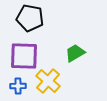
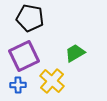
purple square: rotated 28 degrees counterclockwise
yellow cross: moved 4 px right
blue cross: moved 1 px up
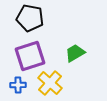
purple square: moved 6 px right; rotated 8 degrees clockwise
yellow cross: moved 2 px left, 2 px down
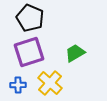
black pentagon: rotated 12 degrees clockwise
purple square: moved 1 px left, 4 px up
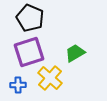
yellow cross: moved 5 px up
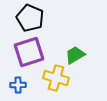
green trapezoid: moved 2 px down
yellow cross: moved 6 px right; rotated 25 degrees counterclockwise
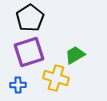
black pentagon: rotated 16 degrees clockwise
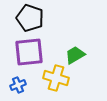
black pentagon: rotated 20 degrees counterclockwise
purple square: rotated 12 degrees clockwise
blue cross: rotated 21 degrees counterclockwise
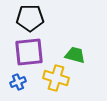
black pentagon: rotated 20 degrees counterclockwise
green trapezoid: rotated 45 degrees clockwise
blue cross: moved 3 px up
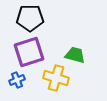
purple square: rotated 12 degrees counterclockwise
blue cross: moved 1 px left, 2 px up
